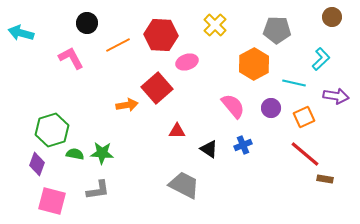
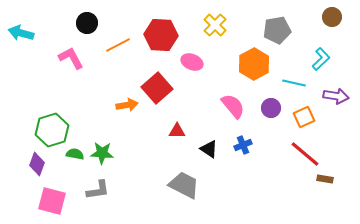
gray pentagon: rotated 12 degrees counterclockwise
pink ellipse: moved 5 px right; rotated 40 degrees clockwise
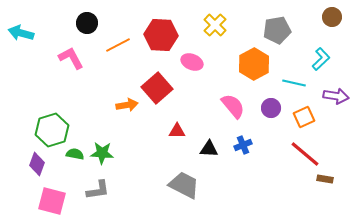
black triangle: rotated 30 degrees counterclockwise
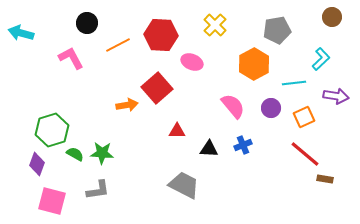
cyan line: rotated 20 degrees counterclockwise
green semicircle: rotated 18 degrees clockwise
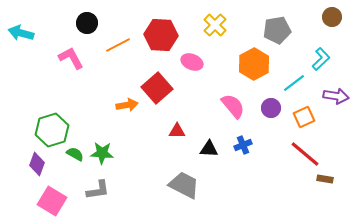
cyan line: rotated 30 degrees counterclockwise
pink square: rotated 16 degrees clockwise
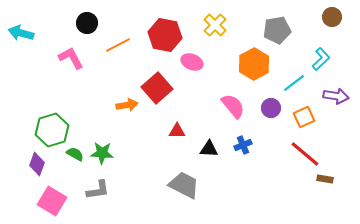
red hexagon: moved 4 px right; rotated 8 degrees clockwise
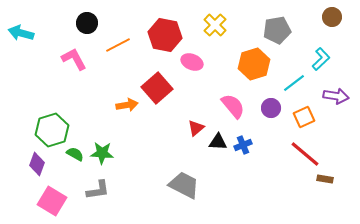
pink L-shape: moved 3 px right, 1 px down
orange hexagon: rotated 12 degrees clockwise
red triangle: moved 19 px right, 3 px up; rotated 42 degrees counterclockwise
black triangle: moved 9 px right, 7 px up
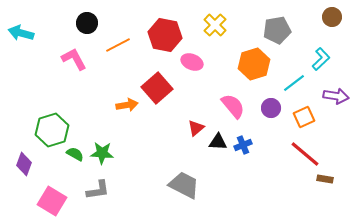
purple diamond: moved 13 px left
